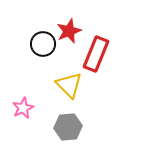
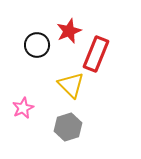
black circle: moved 6 px left, 1 px down
yellow triangle: moved 2 px right
gray hexagon: rotated 12 degrees counterclockwise
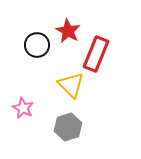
red star: moved 1 px left; rotated 20 degrees counterclockwise
pink star: rotated 20 degrees counterclockwise
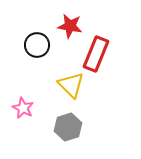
red star: moved 2 px right, 5 px up; rotated 20 degrees counterclockwise
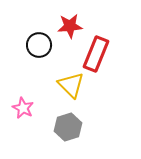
red star: rotated 15 degrees counterclockwise
black circle: moved 2 px right
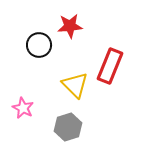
red rectangle: moved 14 px right, 12 px down
yellow triangle: moved 4 px right
